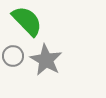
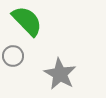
gray star: moved 14 px right, 14 px down
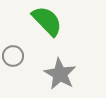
green semicircle: moved 20 px right
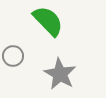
green semicircle: moved 1 px right
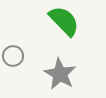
green semicircle: moved 16 px right
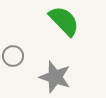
gray star: moved 5 px left, 3 px down; rotated 12 degrees counterclockwise
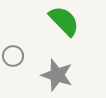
gray star: moved 2 px right, 2 px up
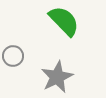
gray star: moved 2 px down; rotated 28 degrees clockwise
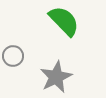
gray star: moved 1 px left
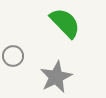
green semicircle: moved 1 px right, 2 px down
